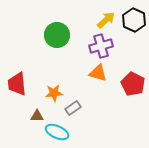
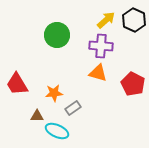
purple cross: rotated 20 degrees clockwise
red trapezoid: rotated 25 degrees counterclockwise
cyan ellipse: moved 1 px up
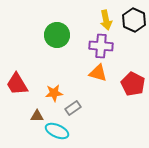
yellow arrow: rotated 120 degrees clockwise
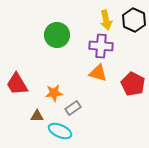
cyan ellipse: moved 3 px right
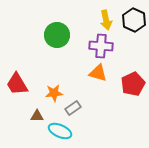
red pentagon: rotated 20 degrees clockwise
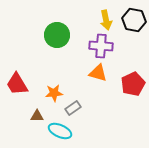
black hexagon: rotated 15 degrees counterclockwise
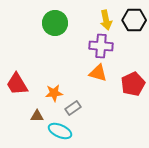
black hexagon: rotated 10 degrees counterclockwise
green circle: moved 2 px left, 12 px up
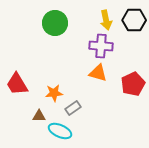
brown triangle: moved 2 px right
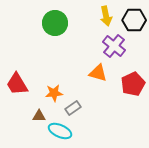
yellow arrow: moved 4 px up
purple cross: moved 13 px right; rotated 35 degrees clockwise
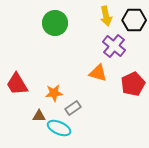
cyan ellipse: moved 1 px left, 3 px up
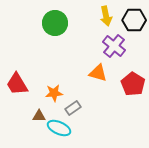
red pentagon: rotated 15 degrees counterclockwise
